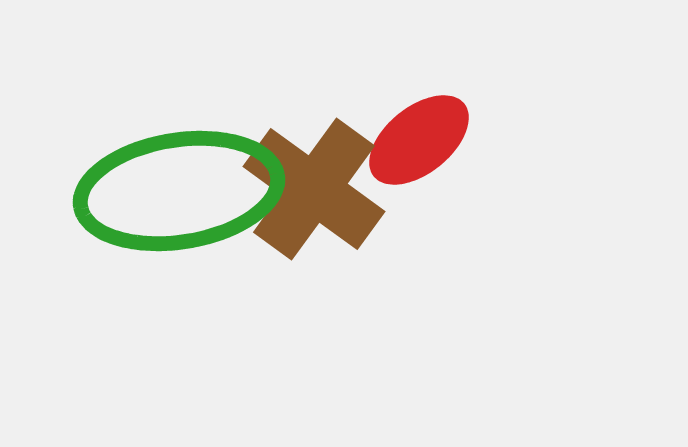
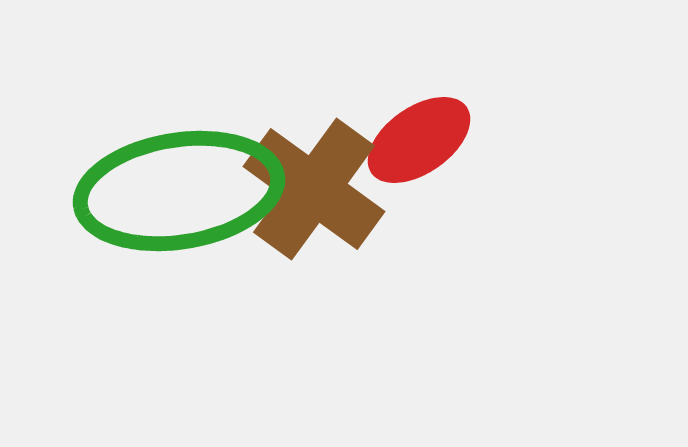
red ellipse: rotated 4 degrees clockwise
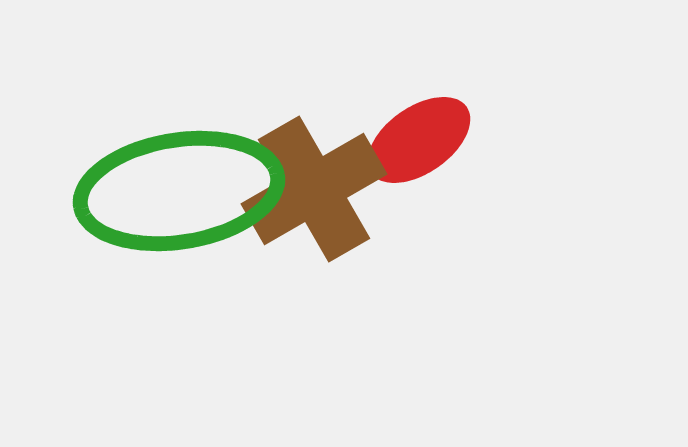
brown cross: rotated 24 degrees clockwise
